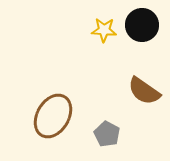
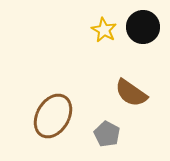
black circle: moved 1 px right, 2 px down
yellow star: rotated 25 degrees clockwise
brown semicircle: moved 13 px left, 2 px down
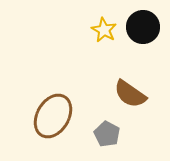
brown semicircle: moved 1 px left, 1 px down
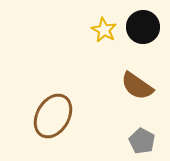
brown semicircle: moved 7 px right, 8 px up
gray pentagon: moved 35 px right, 7 px down
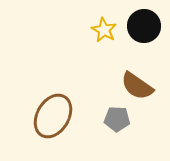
black circle: moved 1 px right, 1 px up
gray pentagon: moved 25 px left, 22 px up; rotated 25 degrees counterclockwise
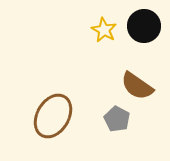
gray pentagon: rotated 25 degrees clockwise
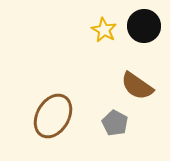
gray pentagon: moved 2 px left, 4 px down
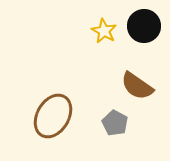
yellow star: moved 1 px down
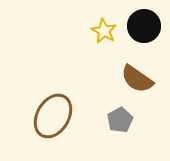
brown semicircle: moved 7 px up
gray pentagon: moved 5 px right, 3 px up; rotated 15 degrees clockwise
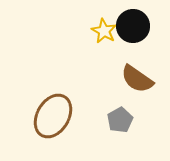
black circle: moved 11 px left
